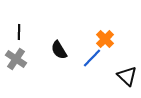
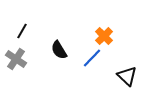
black line: moved 3 px right, 1 px up; rotated 28 degrees clockwise
orange cross: moved 1 px left, 3 px up
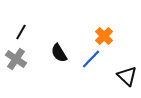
black line: moved 1 px left, 1 px down
black semicircle: moved 3 px down
blue line: moved 1 px left, 1 px down
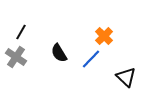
gray cross: moved 2 px up
black triangle: moved 1 px left, 1 px down
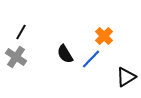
black semicircle: moved 6 px right, 1 px down
black triangle: rotated 45 degrees clockwise
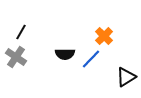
black semicircle: rotated 60 degrees counterclockwise
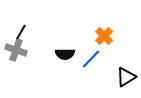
gray cross: moved 7 px up; rotated 15 degrees counterclockwise
